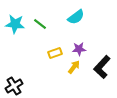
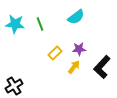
green line: rotated 32 degrees clockwise
yellow rectangle: rotated 24 degrees counterclockwise
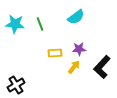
yellow rectangle: rotated 40 degrees clockwise
black cross: moved 2 px right, 1 px up
